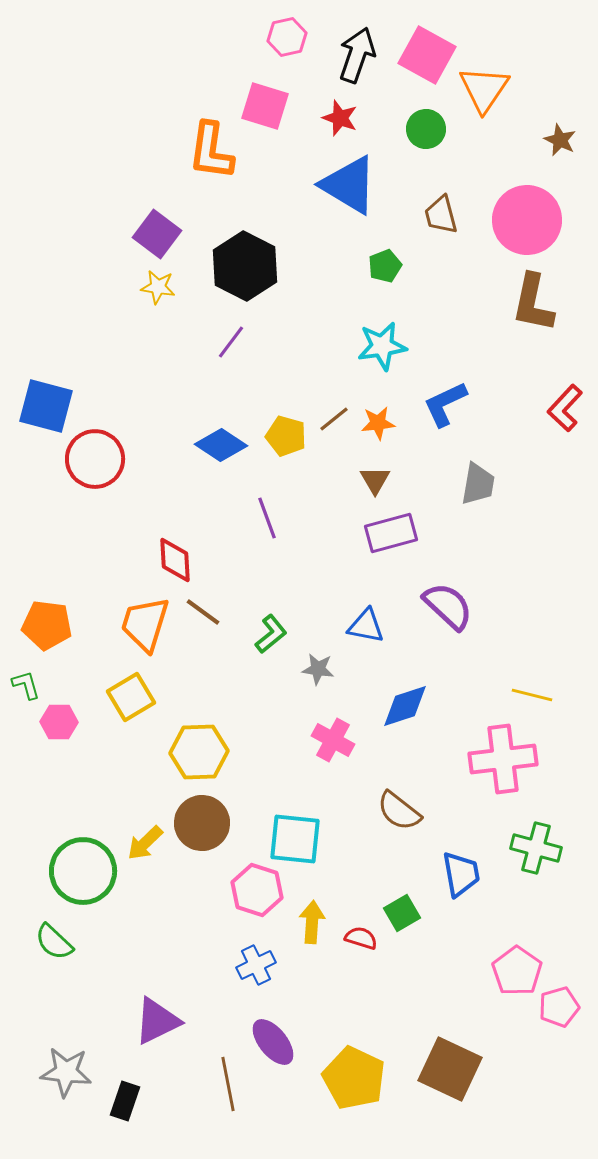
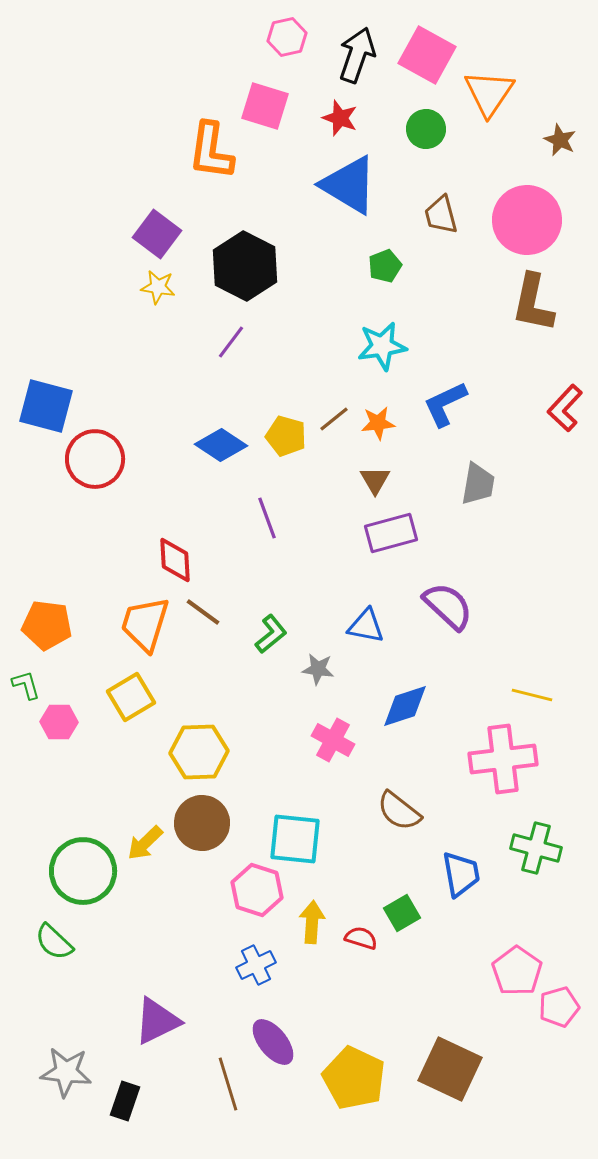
orange triangle at (484, 89): moved 5 px right, 4 px down
brown line at (228, 1084): rotated 6 degrees counterclockwise
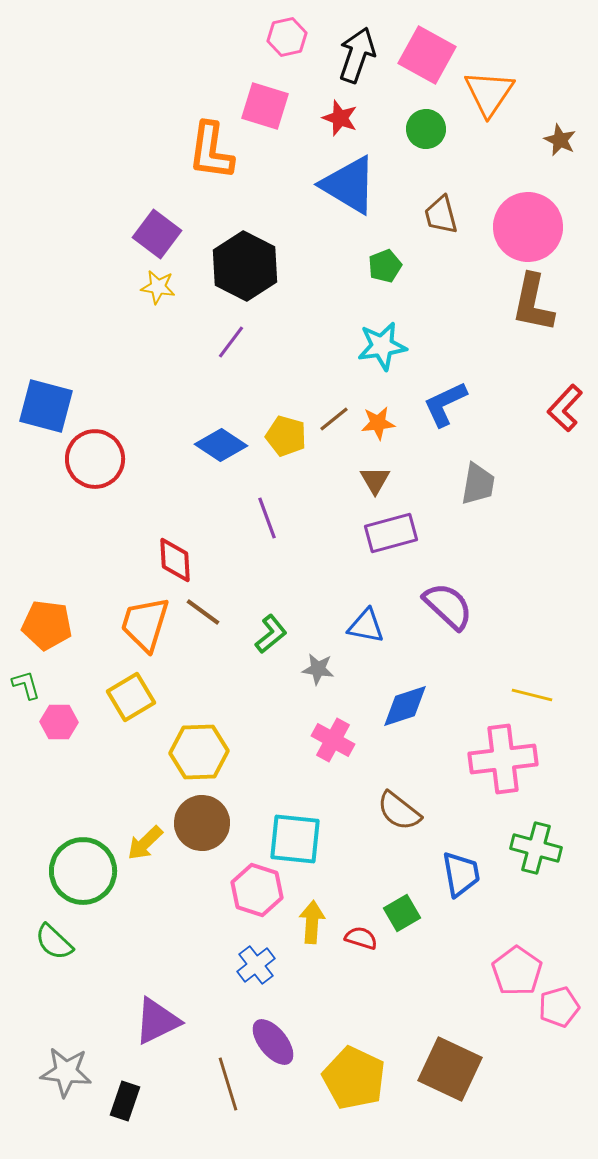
pink circle at (527, 220): moved 1 px right, 7 px down
blue cross at (256, 965): rotated 12 degrees counterclockwise
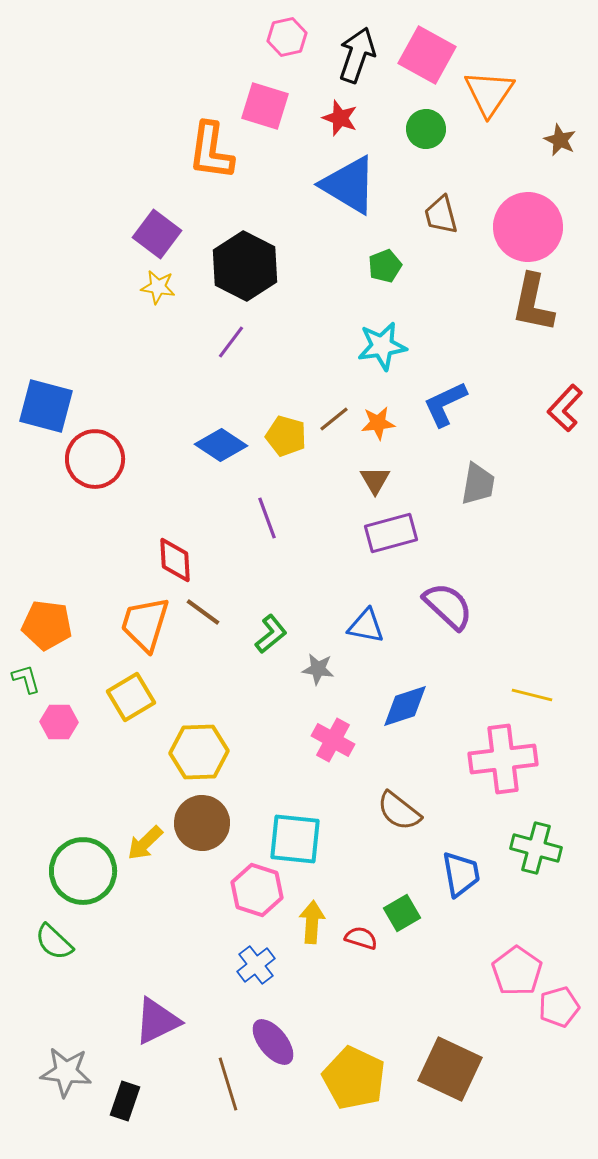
green L-shape at (26, 685): moved 6 px up
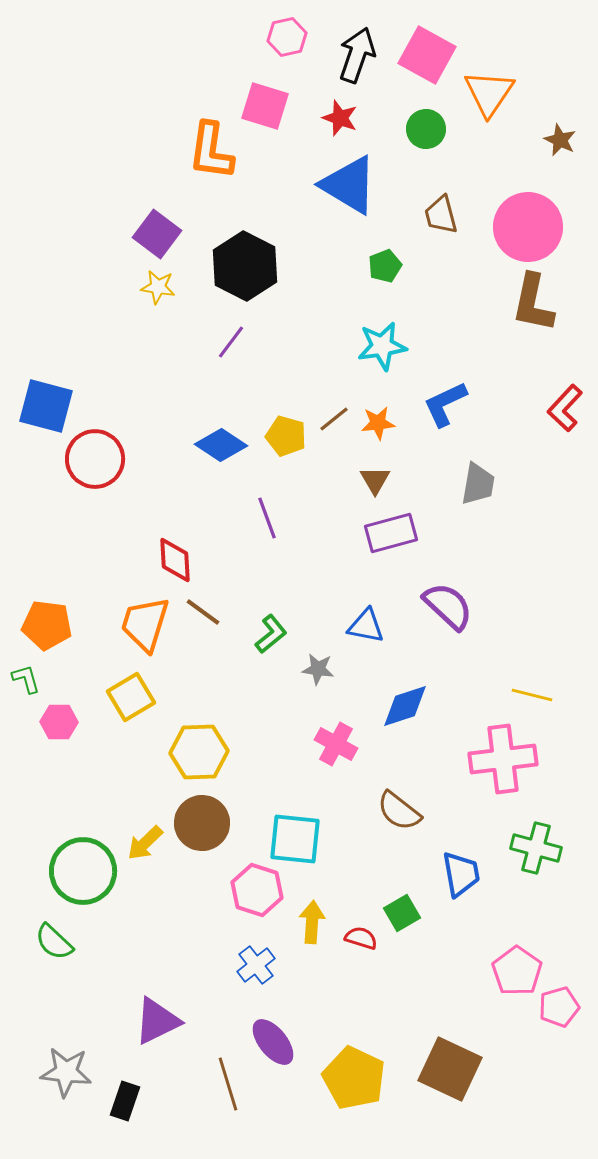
pink cross at (333, 740): moved 3 px right, 4 px down
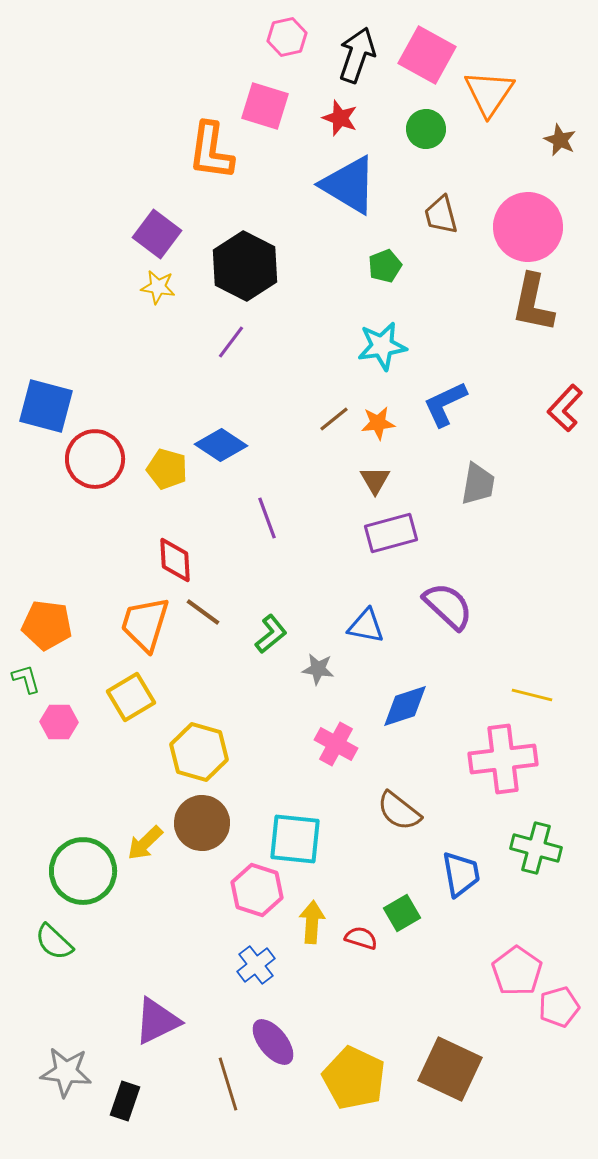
yellow pentagon at (286, 436): moved 119 px left, 33 px down
yellow hexagon at (199, 752): rotated 18 degrees clockwise
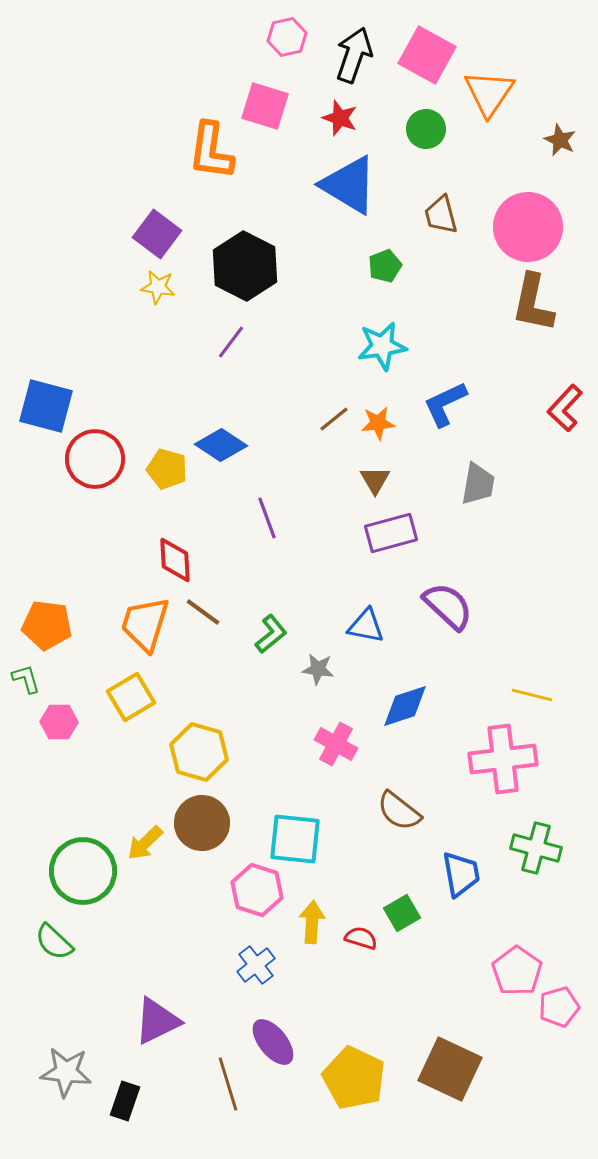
black arrow at (357, 55): moved 3 px left
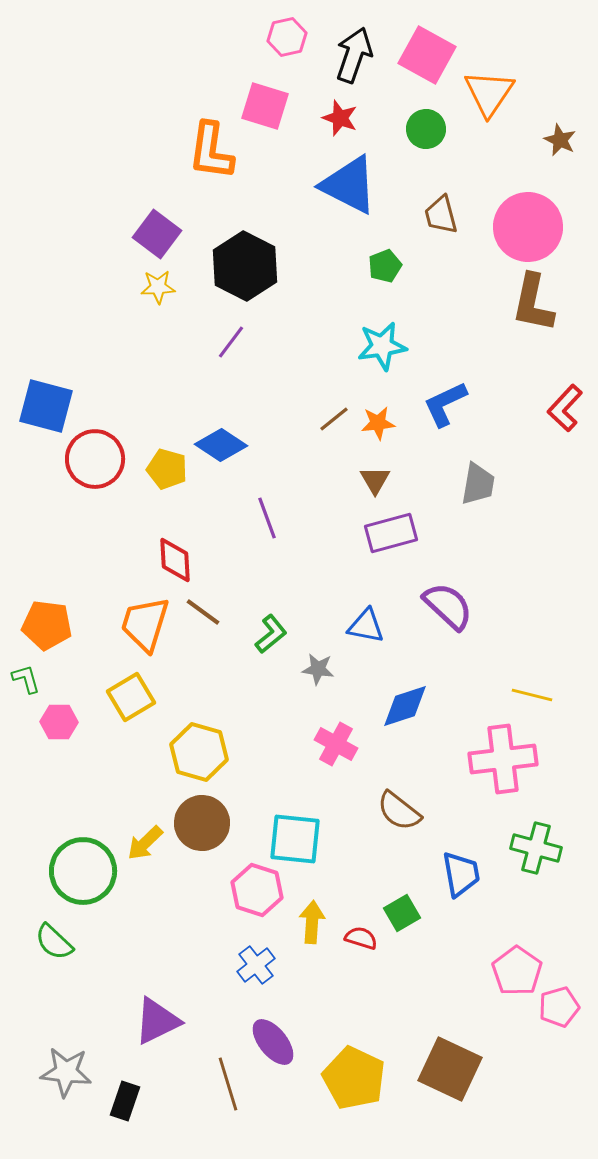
blue triangle at (349, 185): rotated 4 degrees counterclockwise
yellow star at (158, 287): rotated 12 degrees counterclockwise
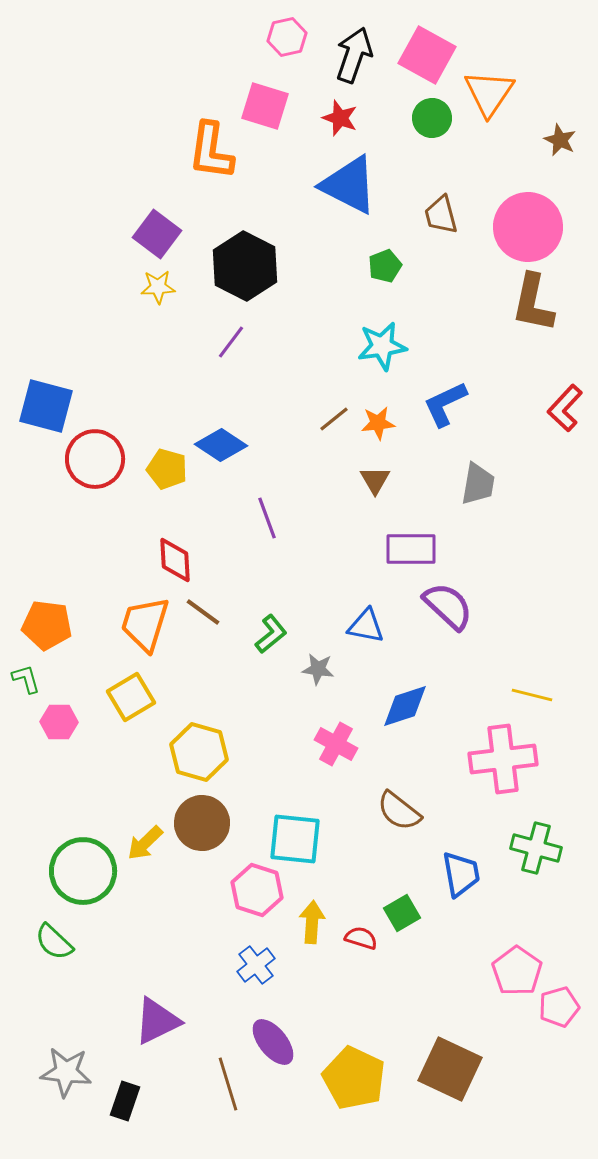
green circle at (426, 129): moved 6 px right, 11 px up
purple rectangle at (391, 533): moved 20 px right, 16 px down; rotated 15 degrees clockwise
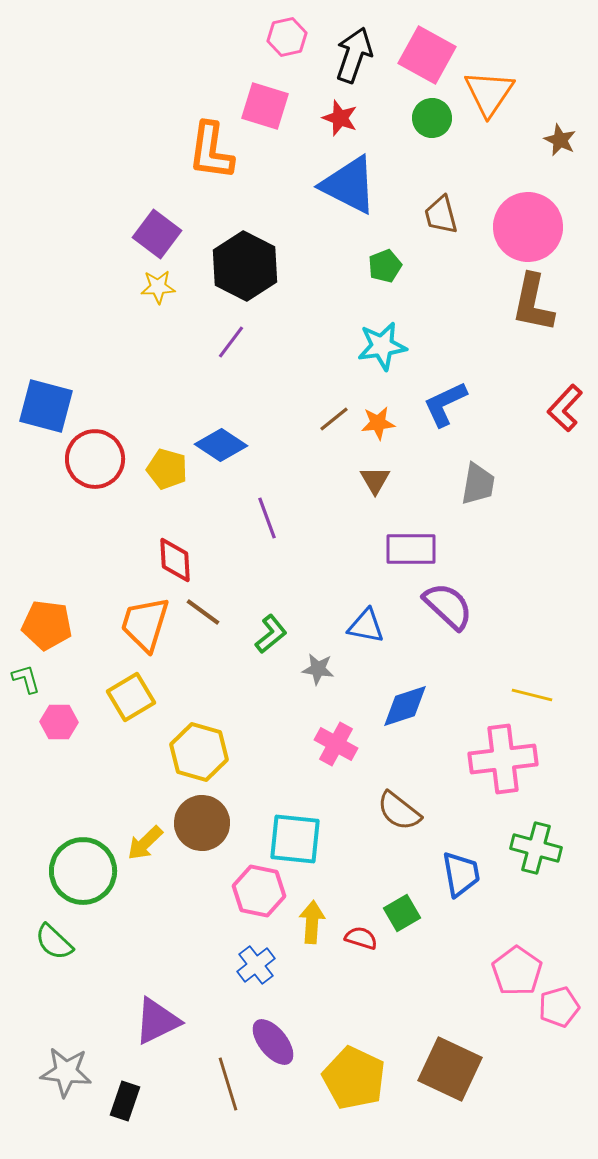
pink hexagon at (257, 890): moved 2 px right, 1 px down; rotated 6 degrees counterclockwise
